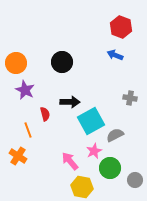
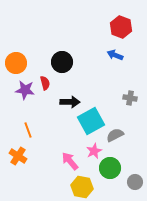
purple star: rotated 18 degrees counterclockwise
red semicircle: moved 31 px up
gray circle: moved 2 px down
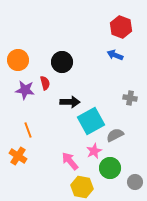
orange circle: moved 2 px right, 3 px up
